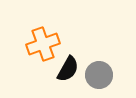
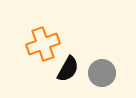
gray circle: moved 3 px right, 2 px up
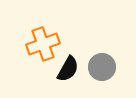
gray circle: moved 6 px up
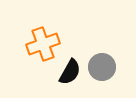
black semicircle: moved 2 px right, 3 px down
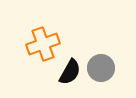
gray circle: moved 1 px left, 1 px down
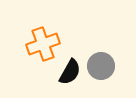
gray circle: moved 2 px up
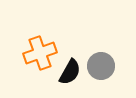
orange cross: moved 3 px left, 9 px down
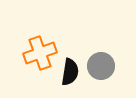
black semicircle: rotated 20 degrees counterclockwise
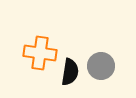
orange cross: rotated 28 degrees clockwise
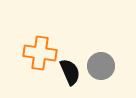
black semicircle: rotated 32 degrees counterclockwise
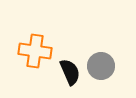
orange cross: moved 5 px left, 2 px up
